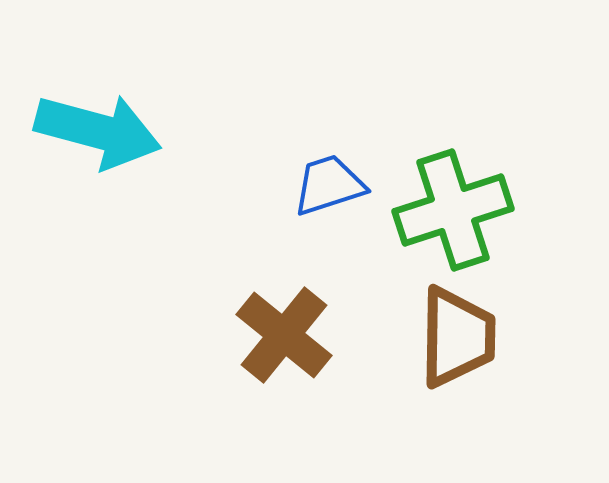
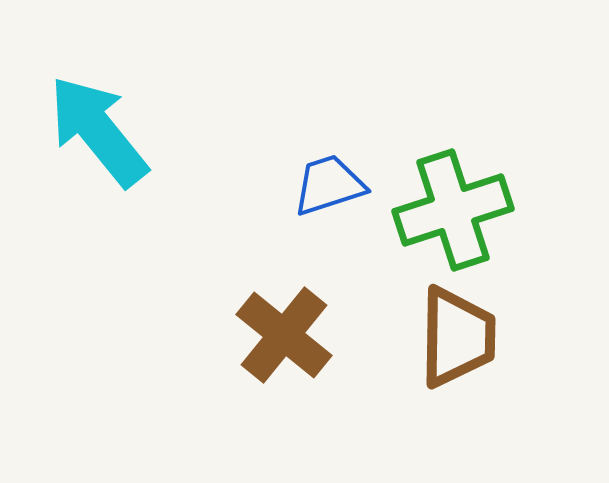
cyan arrow: rotated 144 degrees counterclockwise
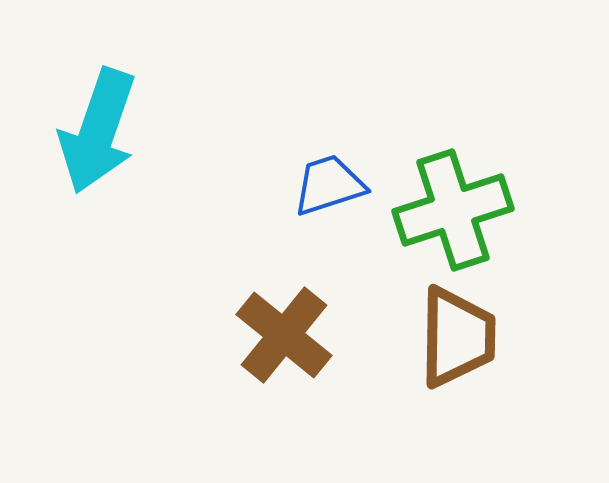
cyan arrow: rotated 122 degrees counterclockwise
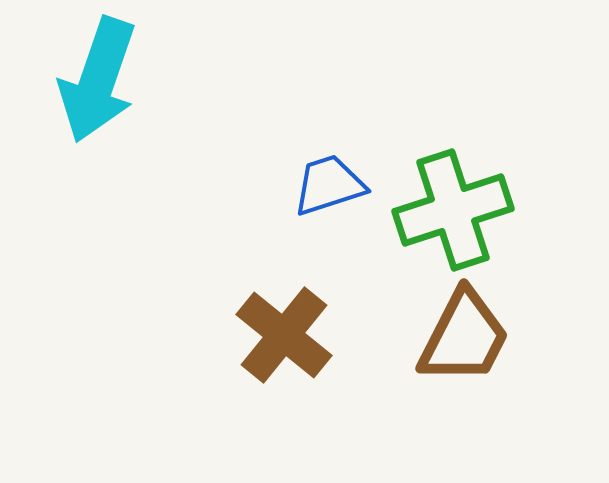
cyan arrow: moved 51 px up
brown trapezoid: moved 7 px right; rotated 26 degrees clockwise
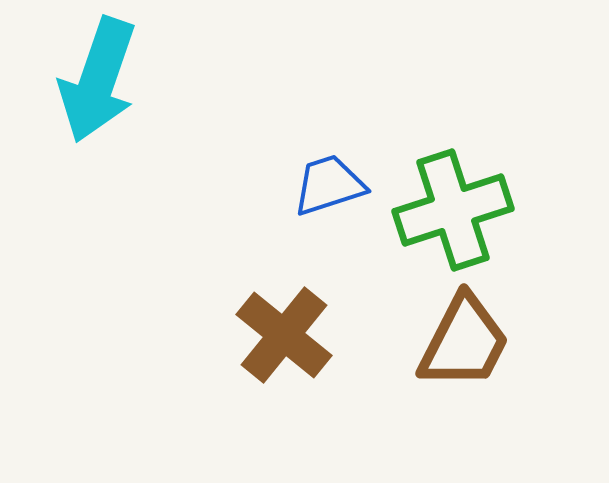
brown trapezoid: moved 5 px down
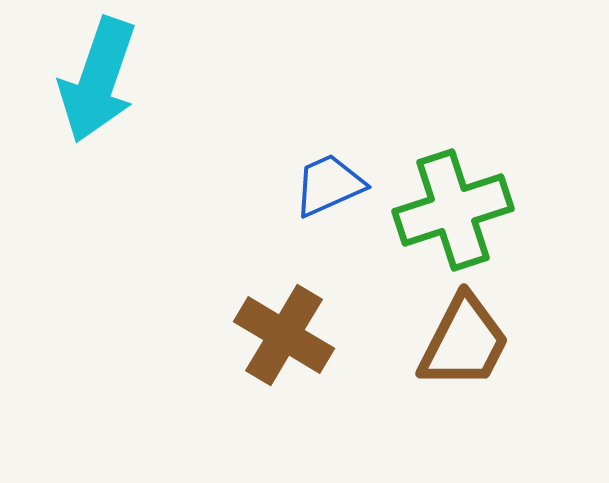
blue trapezoid: rotated 6 degrees counterclockwise
brown cross: rotated 8 degrees counterclockwise
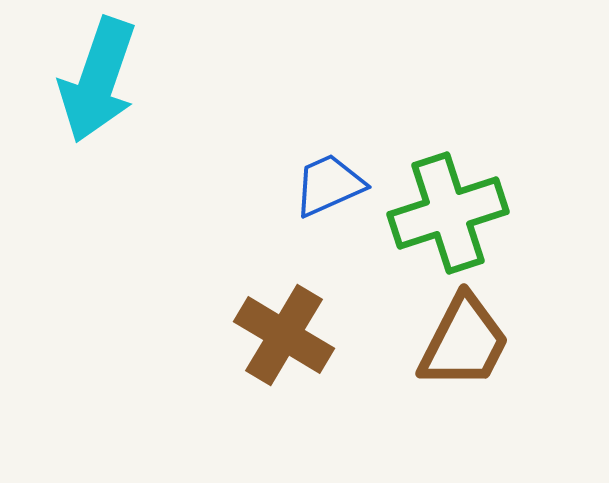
green cross: moved 5 px left, 3 px down
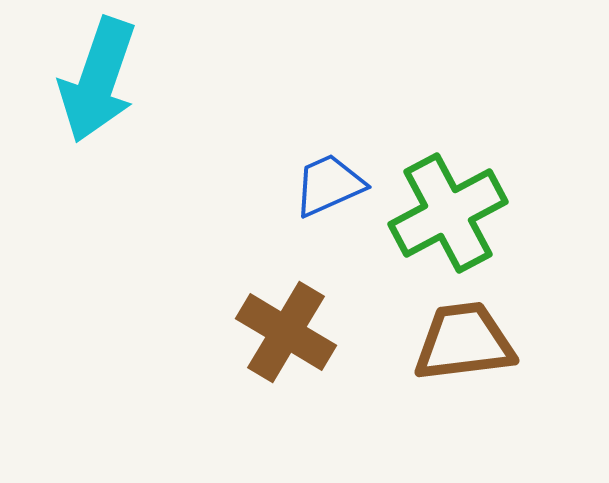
green cross: rotated 10 degrees counterclockwise
brown cross: moved 2 px right, 3 px up
brown trapezoid: rotated 124 degrees counterclockwise
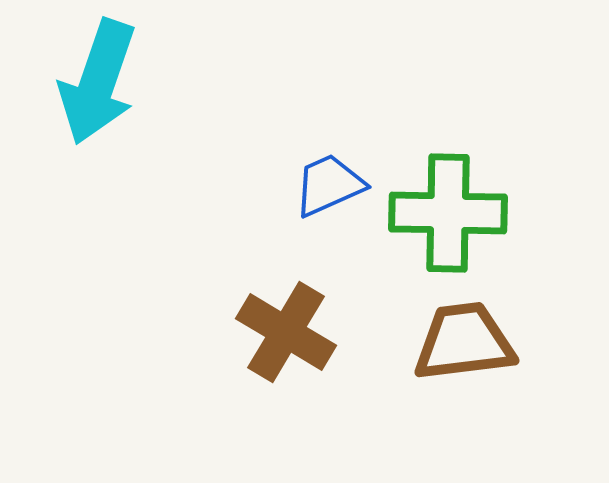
cyan arrow: moved 2 px down
green cross: rotated 29 degrees clockwise
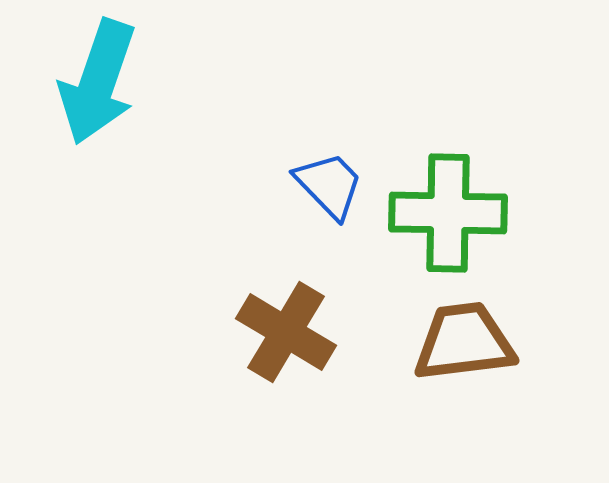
blue trapezoid: rotated 70 degrees clockwise
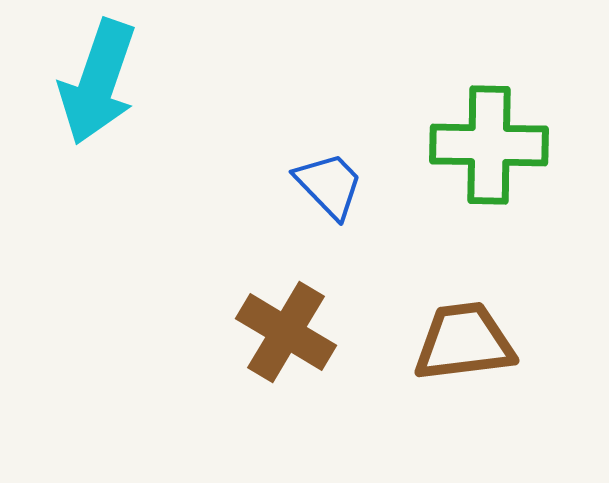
green cross: moved 41 px right, 68 px up
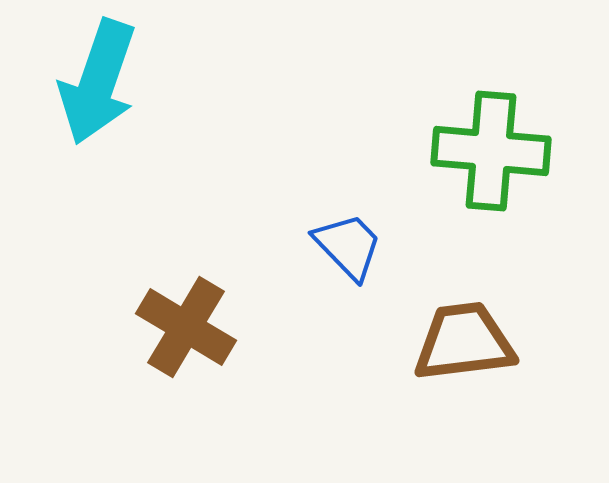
green cross: moved 2 px right, 6 px down; rotated 4 degrees clockwise
blue trapezoid: moved 19 px right, 61 px down
brown cross: moved 100 px left, 5 px up
